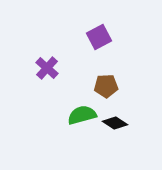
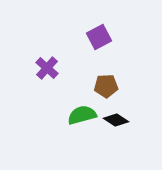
black diamond: moved 1 px right, 3 px up
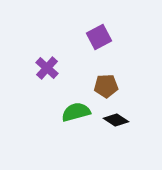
green semicircle: moved 6 px left, 3 px up
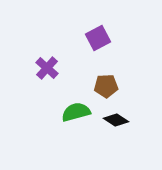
purple square: moved 1 px left, 1 px down
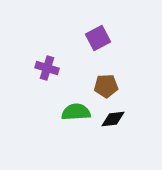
purple cross: rotated 25 degrees counterclockwise
green semicircle: rotated 12 degrees clockwise
black diamond: moved 3 px left, 1 px up; rotated 40 degrees counterclockwise
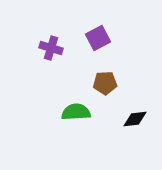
purple cross: moved 4 px right, 20 px up
brown pentagon: moved 1 px left, 3 px up
black diamond: moved 22 px right
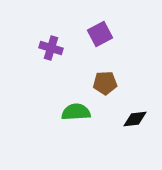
purple square: moved 2 px right, 4 px up
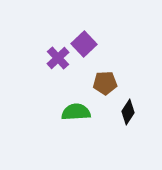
purple square: moved 16 px left, 10 px down; rotated 15 degrees counterclockwise
purple cross: moved 7 px right, 10 px down; rotated 30 degrees clockwise
black diamond: moved 7 px left, 7 px up; rotated 50 degrees counterclockwise
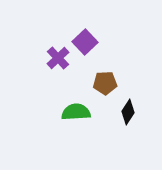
purple square: moved 1 px right, 2 px up
